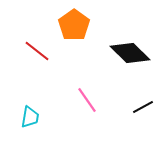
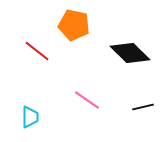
orange pentagon: rotated 24 degrees counterclockwise
pink line: rotated 20 degrees counterclockwise
black line: rotated 15 degrees clockwise
cyan trapezoid: rotated 10 degrees counterclockwise
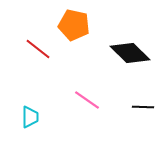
red line: moved 1 px right, 2 px up
black line: rotated 15 degrees clockwise
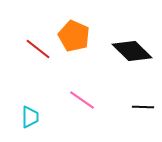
orange pentagon: moved 11 px down; rotated 12 degrees clockwise
black diamond: moved 2 px right, 2 px up
pink line: moved 5 px left
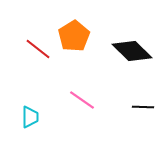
orange pentagon: rotated 16 degrees clockwise
